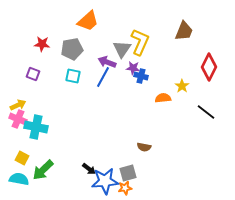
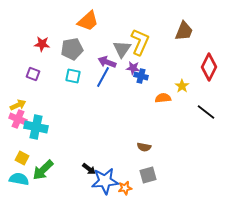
gray square: moved 20 px right, 2 px down
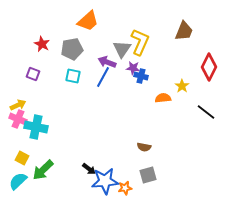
red star: rotated 21 degrees clockwise
cyan semicircle: moved 1 px left, 2 px down; rotated 54 degrees counterclockwise
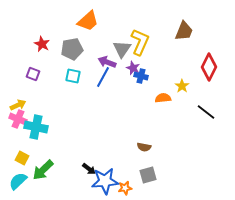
purple star: rotated 16 degrees clockwise
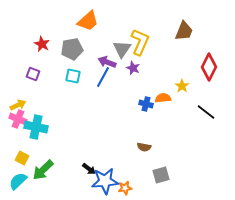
blue cross: moved 5 px right, 28 px down
gray square: moved 13 px right
